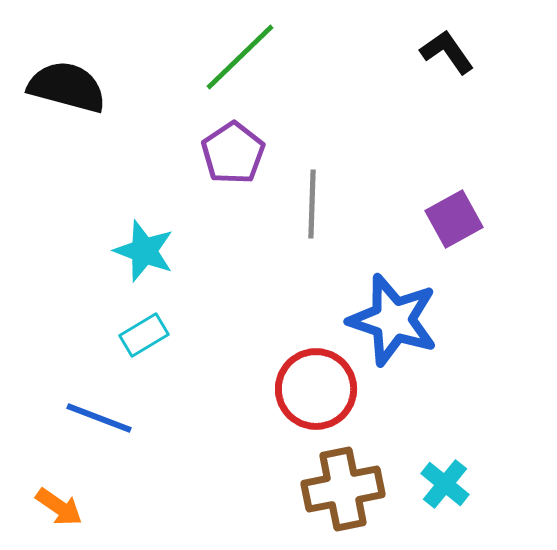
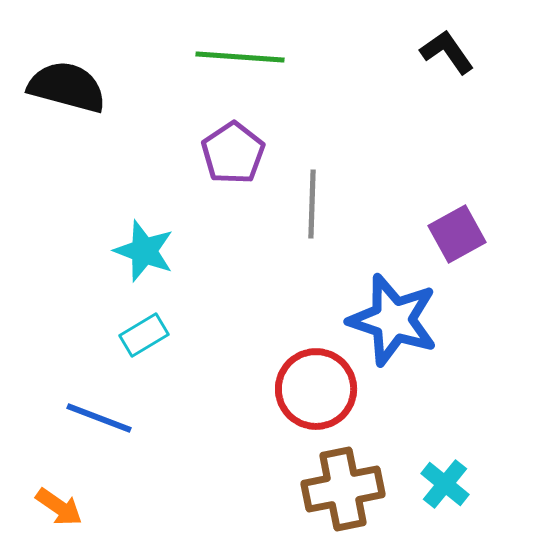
green line: rotated 48 degrees clockwise
purple square: moved 3 px right, 15 px down
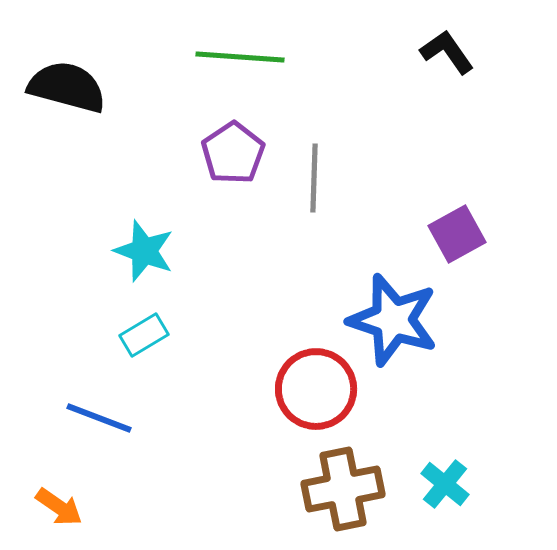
gray line: moved 2 px right, 26 px up
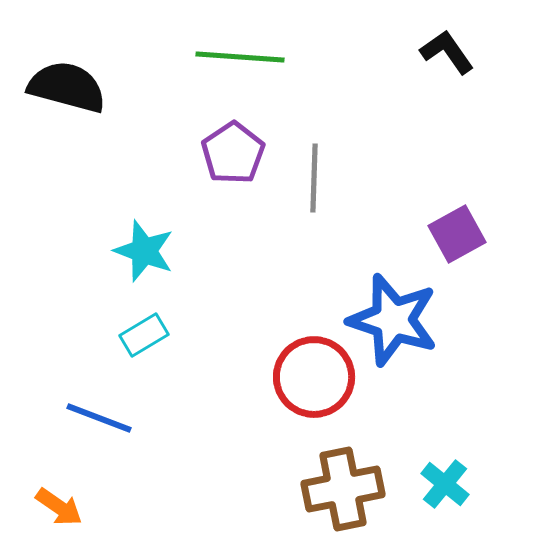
red circle: moved 2 px left, 12 px up
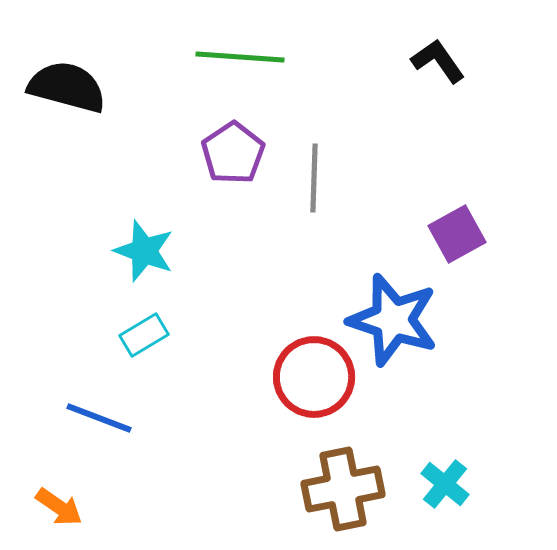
black L-shape: moved 9 px left, 9 px down
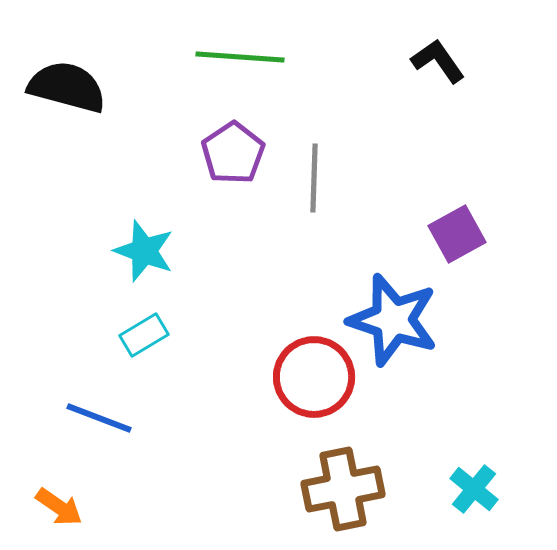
cyan cross: moved 29 px right, 5 px down
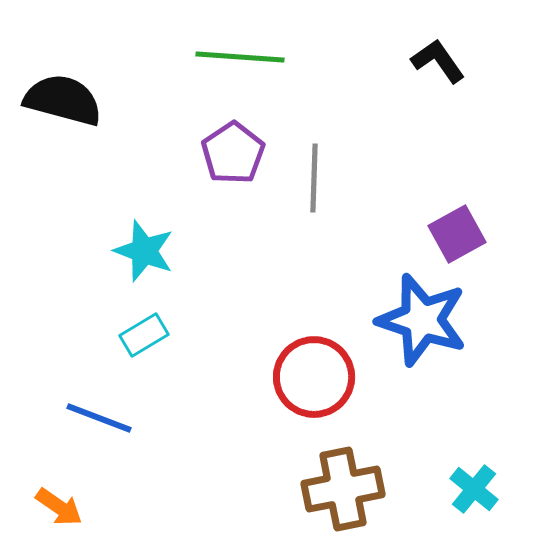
black semicircle: moved 4 px left, 13 px down
blue star: moved 29 px right
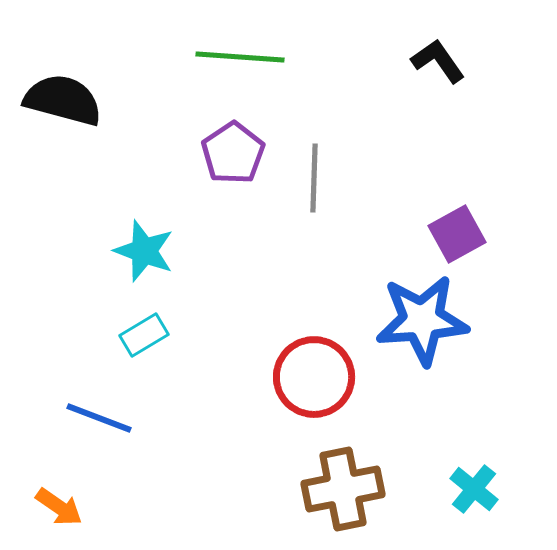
blue star: rotated 22 degrees counterclockwise
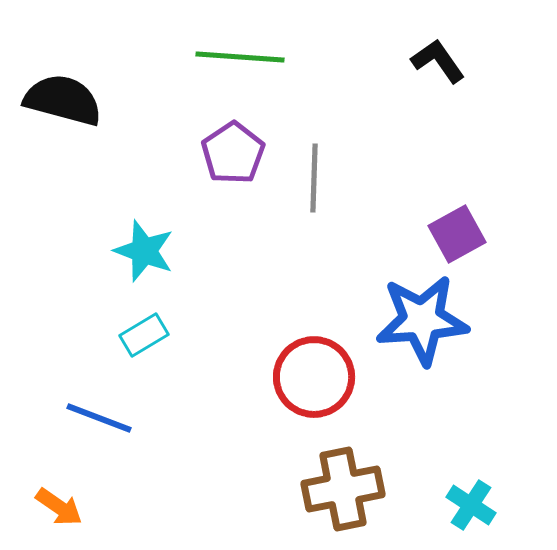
cyan cross: moved 3 px left, 16 px down; rotated 6 degrees counterclockwise
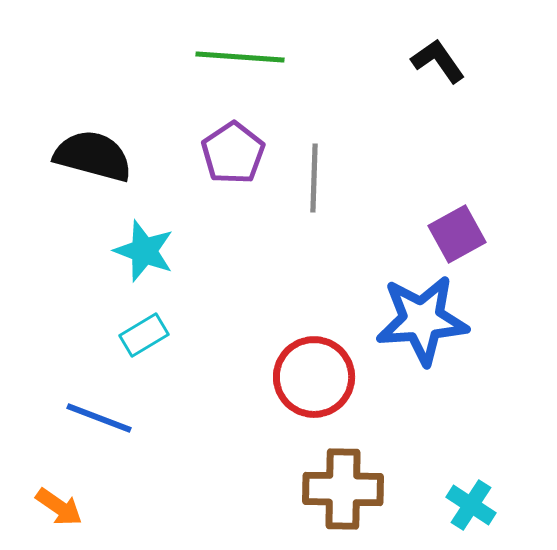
black semicircle: moved 30 px right, 56 px down
brown cross: rotated 12 degrees clockwise
